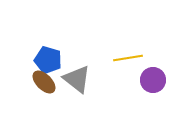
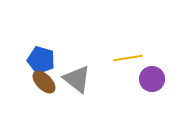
blue pentagon: moved 7 px left
purple circle: moved 1 px left, 1 px up
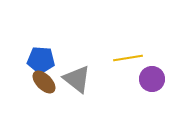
blue pentagon: rotated 12 degrees counterclockwise
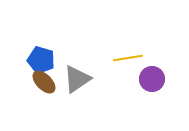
blue pentagon: rotated 12 degrees clockwise
gray triangle: rotated 48 degrees clockwise
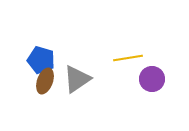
brown ellipse: moved 1 px right, 1 px up; rotated 65 degrees clockwise
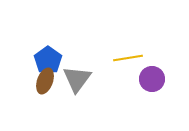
blue pentagon: moved 7 px right; rotated 20 degrees clockwise
gray triangle: rotated 20 degrees counterclockwise
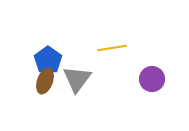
yellow line: moved 16 px left, 10 px up
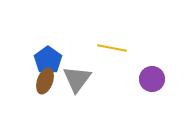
yellow line: rotated 20 degrees clockwise
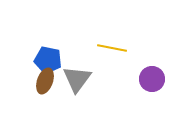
blue pentagon: rotated 24 degrees counterclockwise
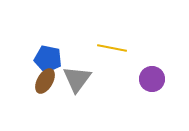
blue pentagon: moved 1 px up
brown ellipse: rotated 10 degrees clockwise
